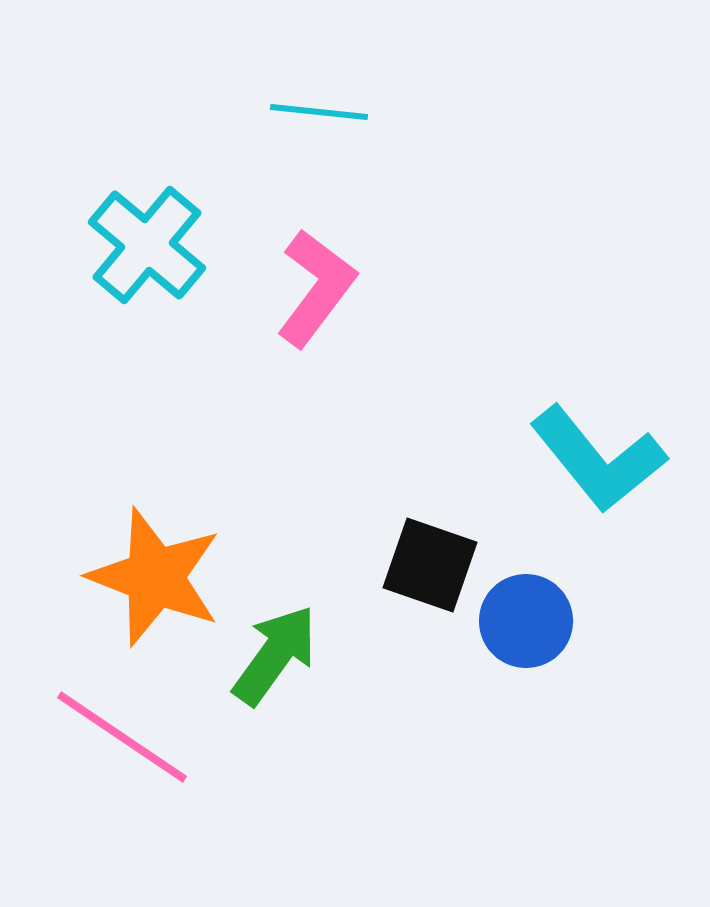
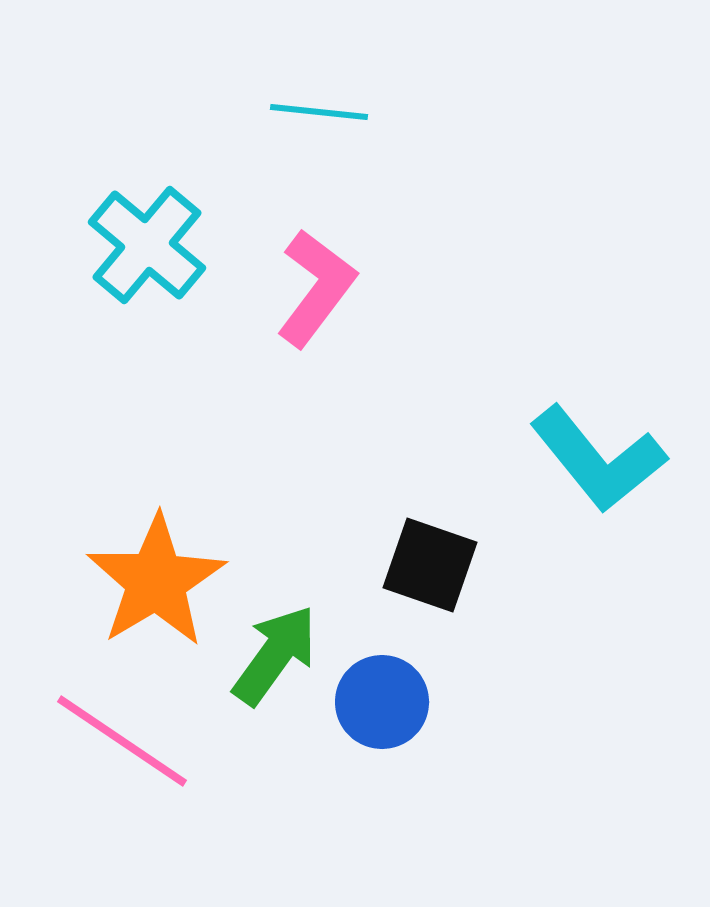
orange star: moved 1 px right, 4 px down; rotated 20 degrees clockwise
blue circle: moved 144 px left, 81 px down
pink line: moved 4 px down
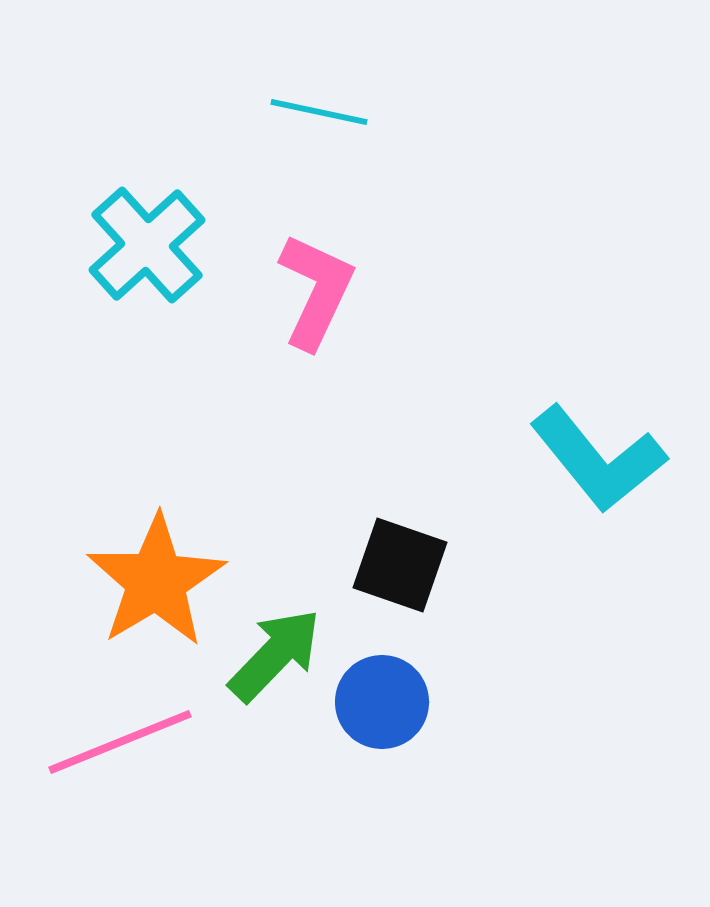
cyan line: rotated 6 degrees clockwise
cyan cross: rotated 8 degrees clockwise
pink L-shape: moved 3 px down; rotated 12 degrees counterclockwise
black square: moved 30 px left
green arrow: rotated 8 degrees clockwise
pink line: moved 2 px left, 1 px down; rotated 56 degrees counterclockwise
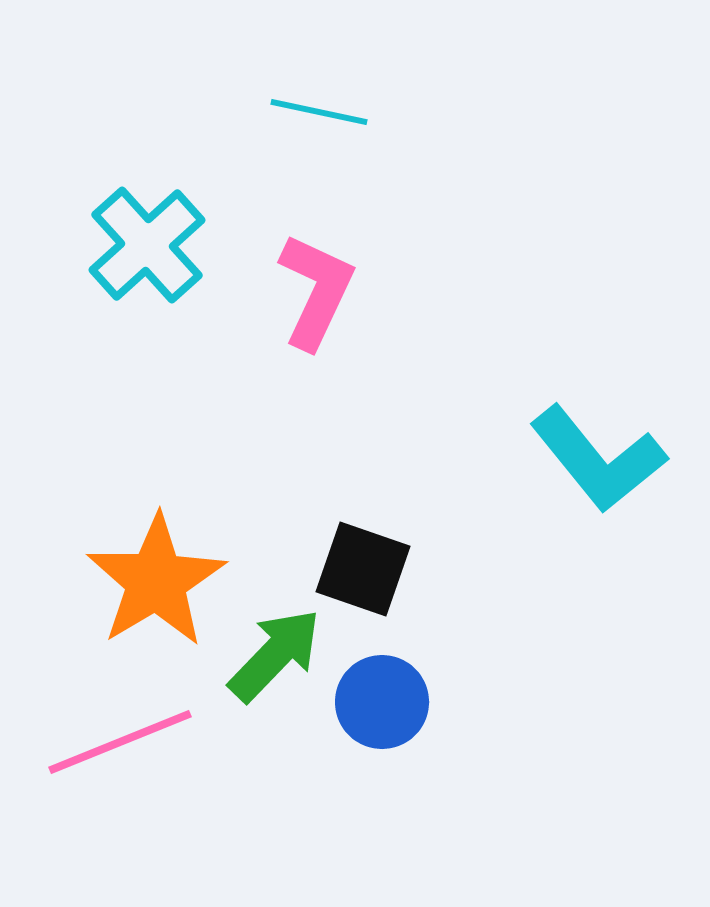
black square: moved 37 px left, 4 px down
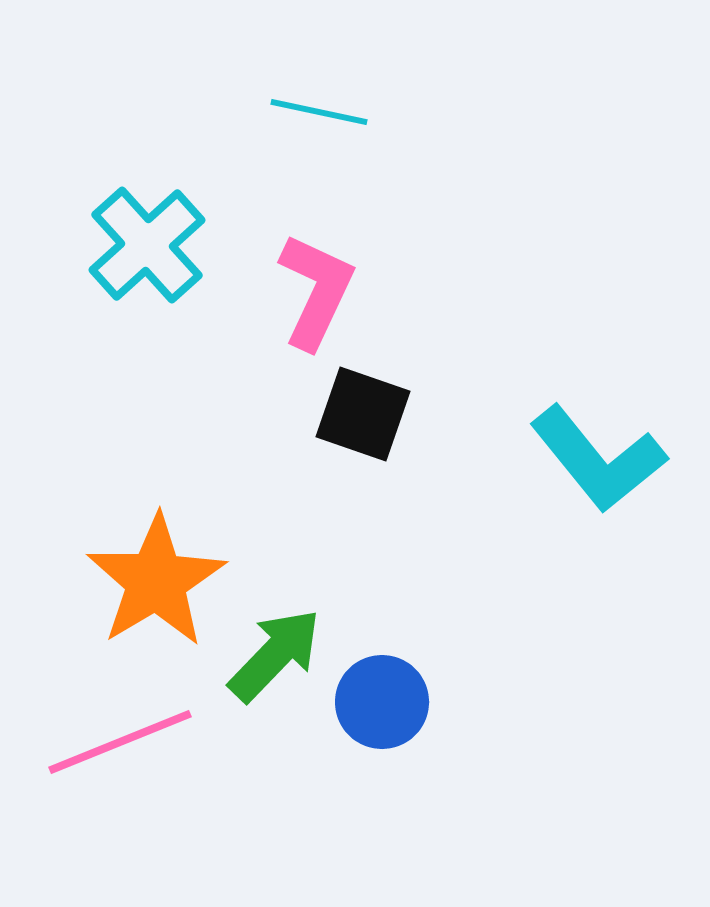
black square: moved 155 px up
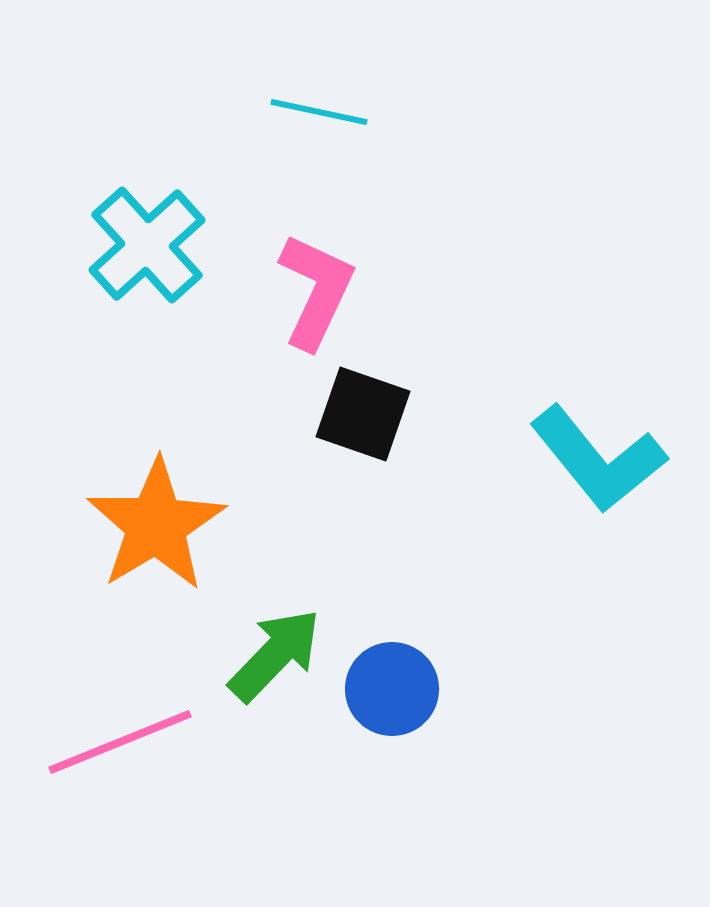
orange star: moved 56 px up
blue circle: moved 10 px right, 13 px up
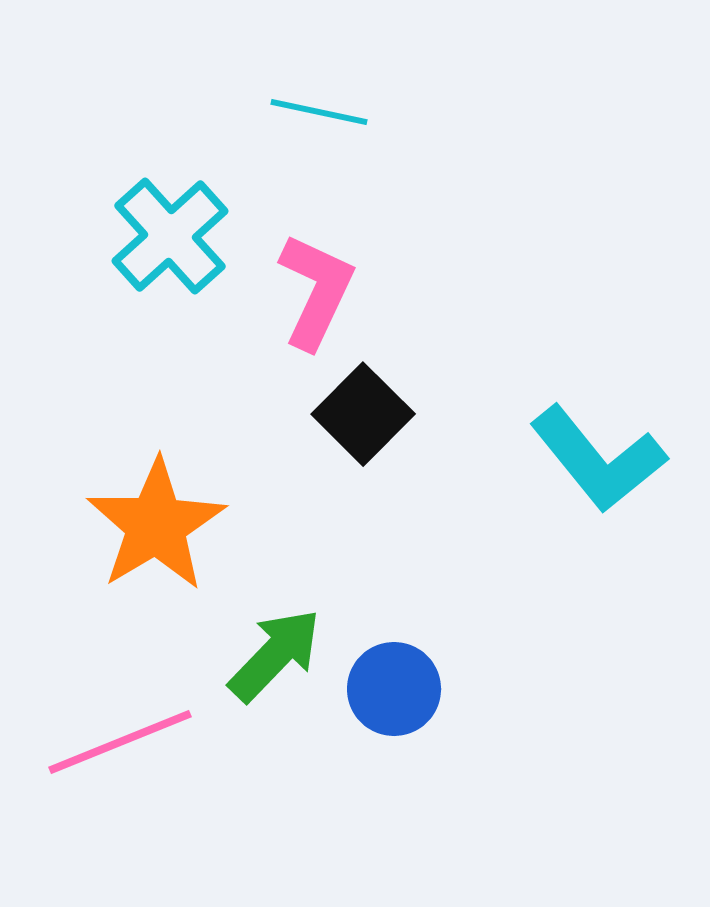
cyan cross: moved 23 px right, 9 px up
black square: rotated 26 degrees clockwise
blue circle: moved 2 px right
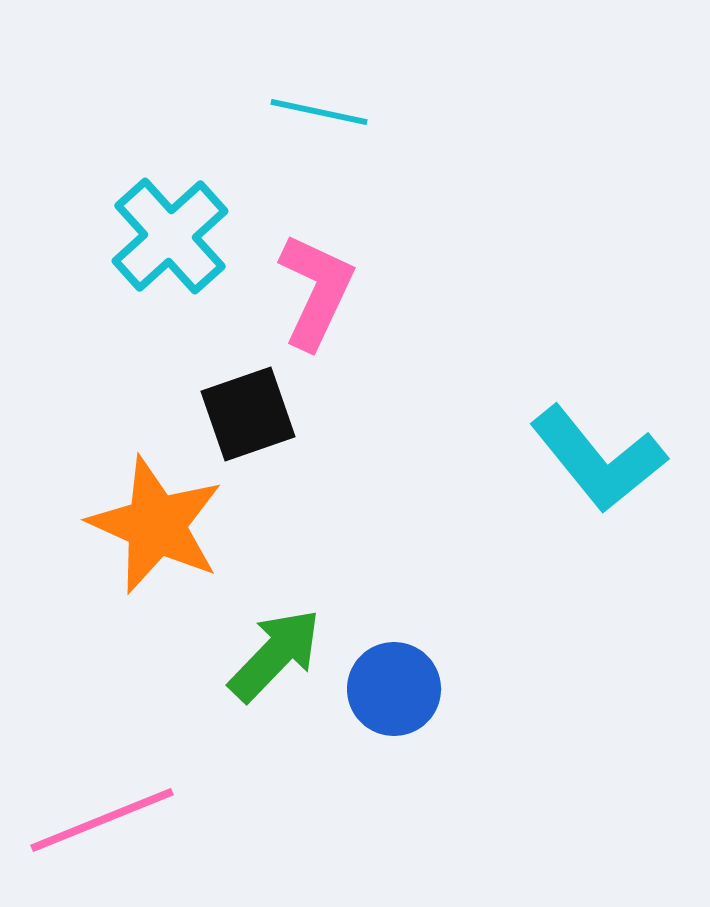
black square: moved 115 px left; rotated 26 degrees clockwise
orange star: rotated 17 degrees counterclockwise
pink line: moved 18 px left, 78 px down
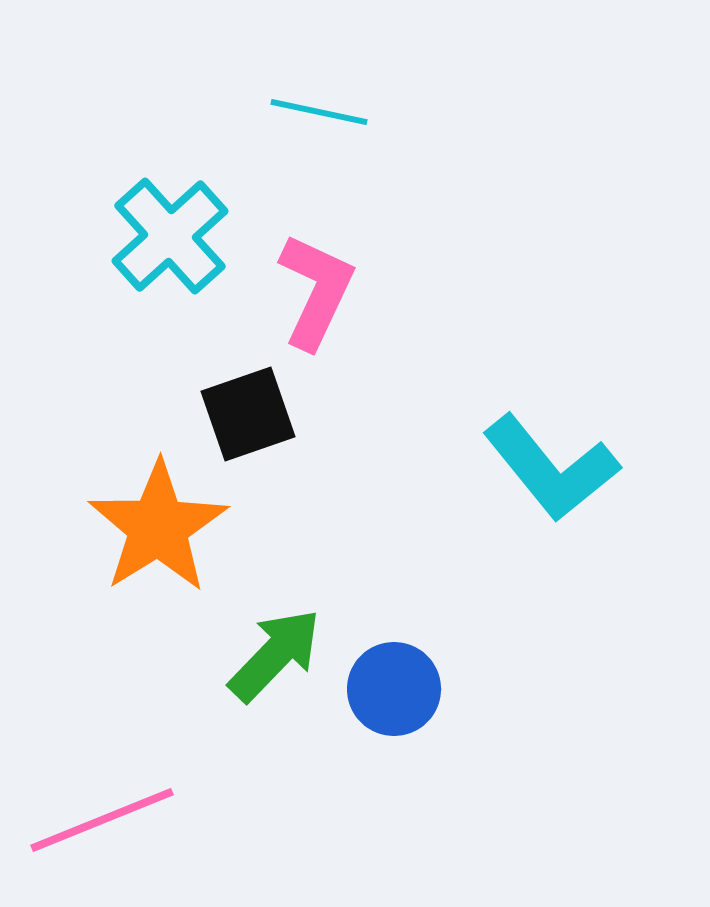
cyan L-shape: moved 47 px left, 9 px down
orange star: moved 2 px right, 2 px down; rotated 16 degrees clockwise
